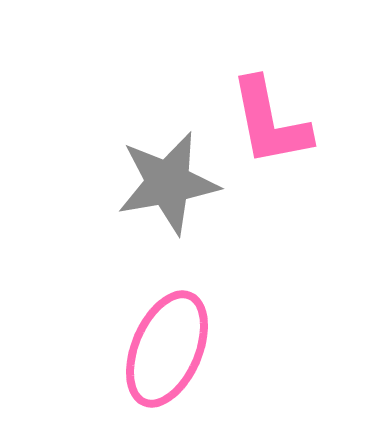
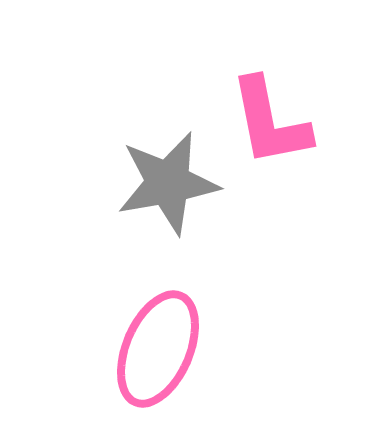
pink ellipse: moved 9 px left
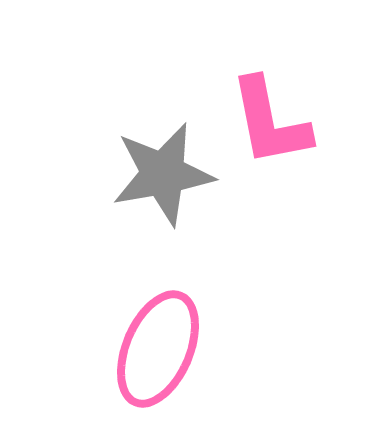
gray star: moved 5 px left, 9 px up
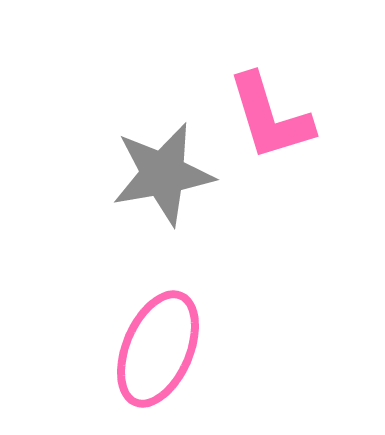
pink L-shape: moved 5 px up; rotated 6 degrees counterclockwise
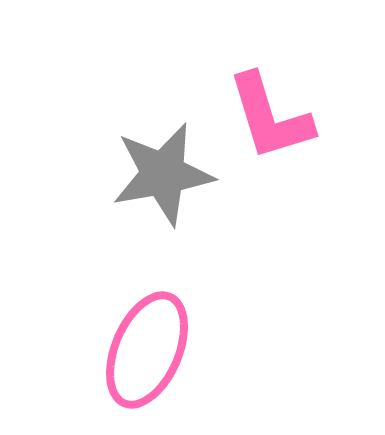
pink ellipse: moved 11 px left, 1 px down
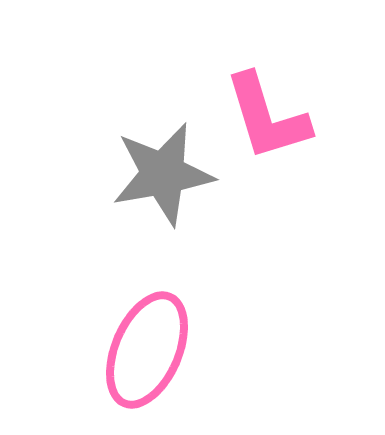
pink L-shape: moved 3 px left
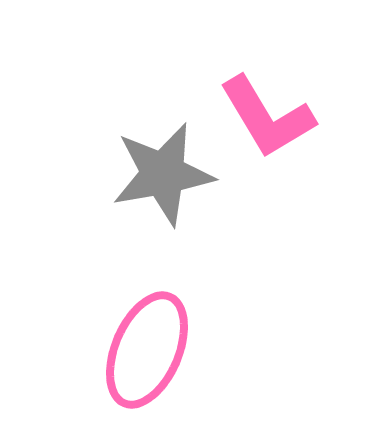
pink L-shape: rotated 14 degrees counterclockwise
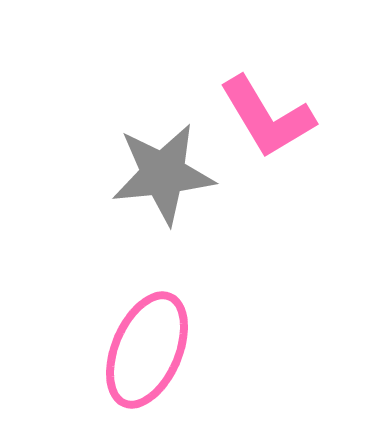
gray star: rotated 4 degrees clockwise
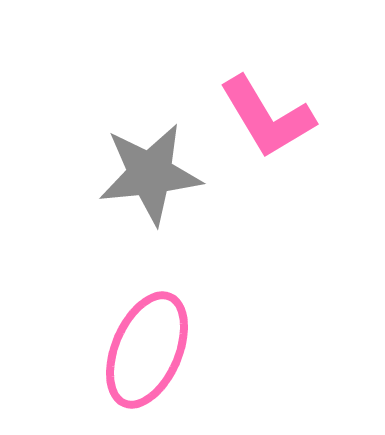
gray star: moved 13 px left
